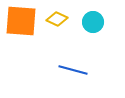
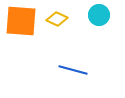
cyan circle: moved 6 px right, 7 px up
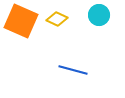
orange square: rotated 20 degrees clockwise
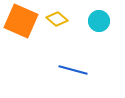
cyan circle: moved 6 px down
yellow diamond: rotated 15 degrees clockwise
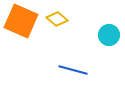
cyan circle: moved 10 px right, 14 px down
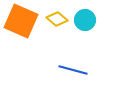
cyan circle: moved 24 px left, 15 px up
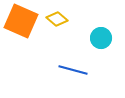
cyan circle: moved 16 px right, 18 px down
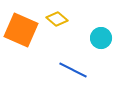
orange square: moved 9 px down
blue line: rotated 12 degrees clockwise
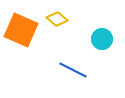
cyan circle: moved 1 px right, 1 px down
